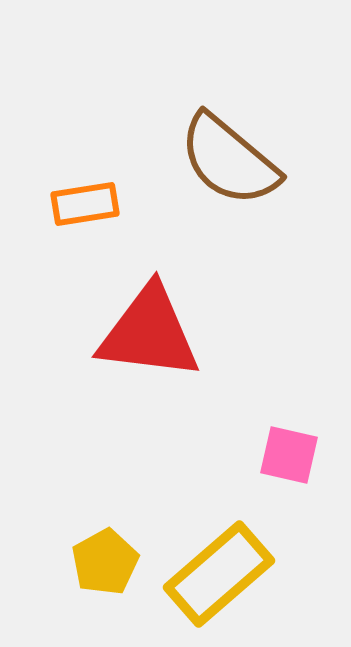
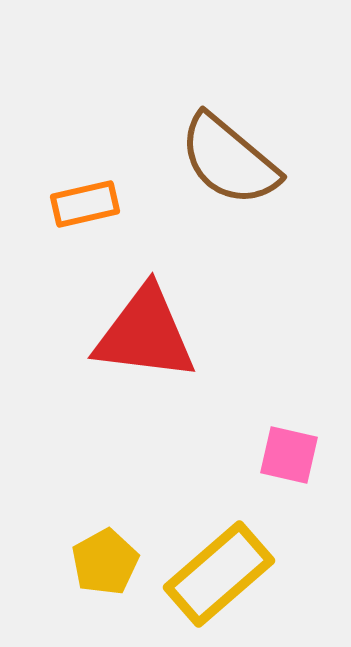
orange rectangle: rotated 4 degrees counterclockwise
red triangle: moved 4 px left, 1 px down
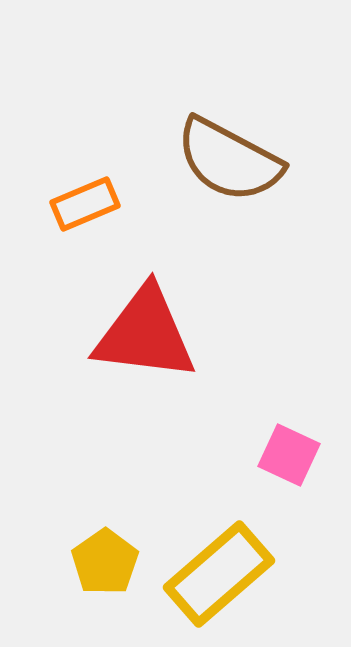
brown semicircle: rotated 12 degrees counterclockwise
orange rectangle: rotated 10 degrees counterclockwise
pink square: rotated 12 degrees clockwise
yellow pentagon: rotated 6 degrees counterclockwise
